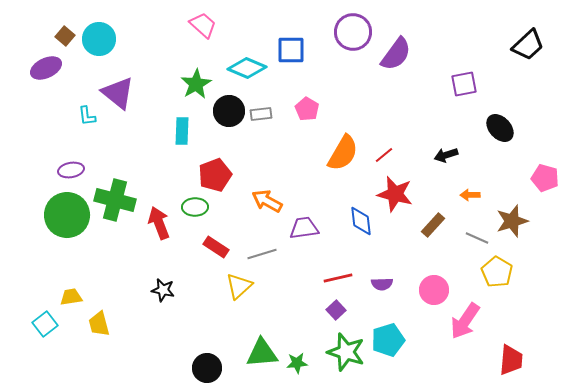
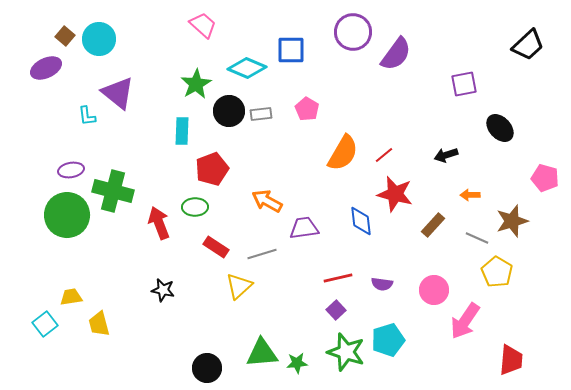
red pentagon at (215, 175): moved 3 px left, 6 px up
green cross at (115, 200): moved 2 px left, 9 px up
purple semicircle at (382, 284): rotated 10 degrees clockwise
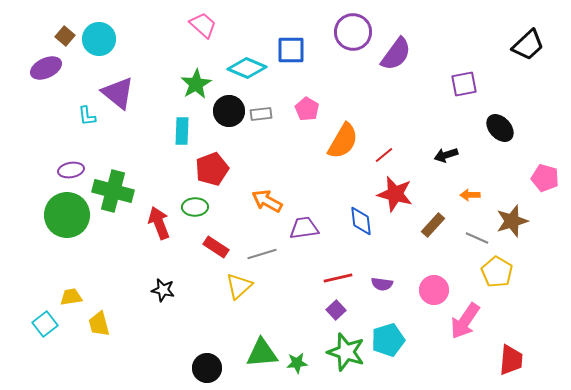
orange semicircle at (343, 153): moved 12 px up
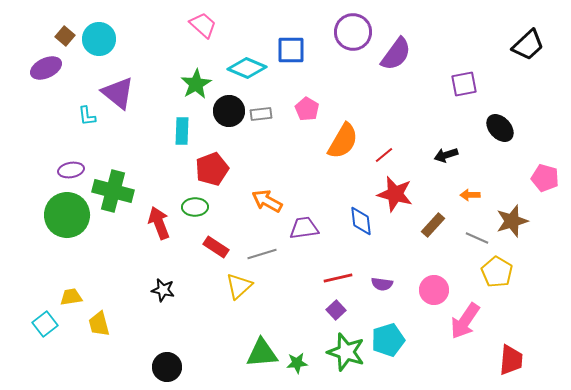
black circle at (207, 368): moved 40 px left, 1 px up
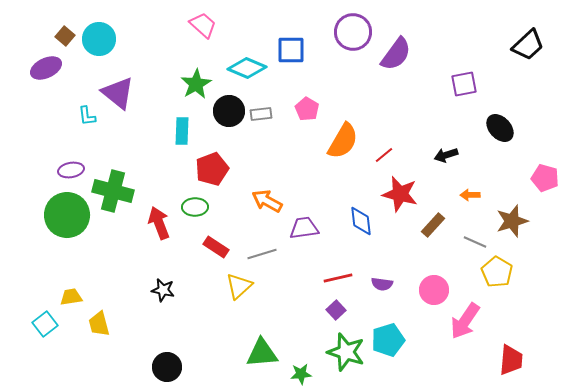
red star at (395, 194): moved 5 px right
gray line at (477, 238): moved 2 px left, 4 px down
green star at (297, 363): moved 4 px right, 11 px down
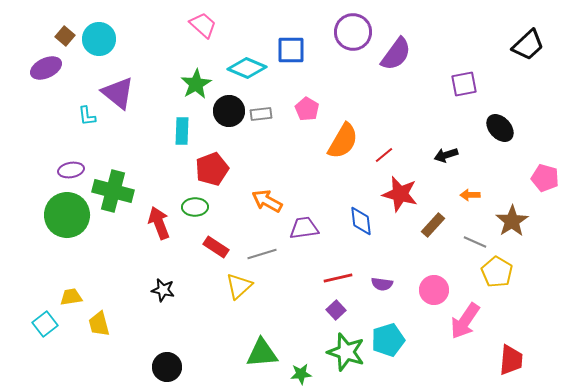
brown star at (512, 221): rotated 16 degrees counterclockwise
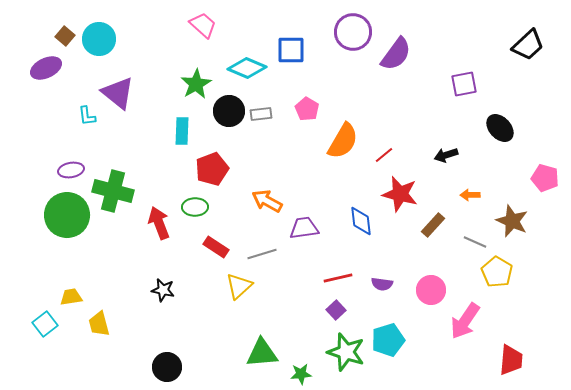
brown star at (512, 221): rotated 16 degrees counterclockwise
pink circle at (434, 290): moved 3 px left
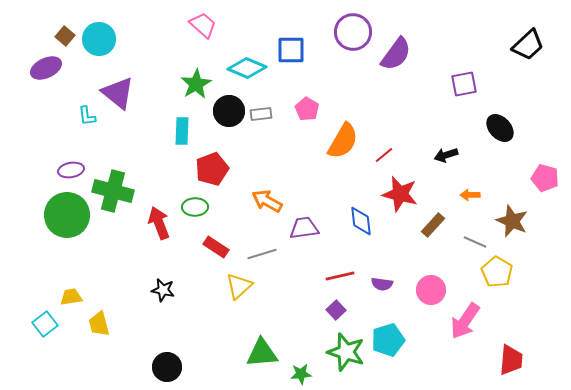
red line at (338, 278): moved 2 px right, 2 px up
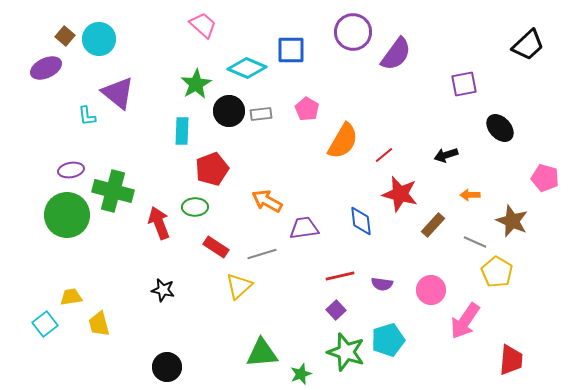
green star at (301, 374): rotated 15 degrees counterclockwise
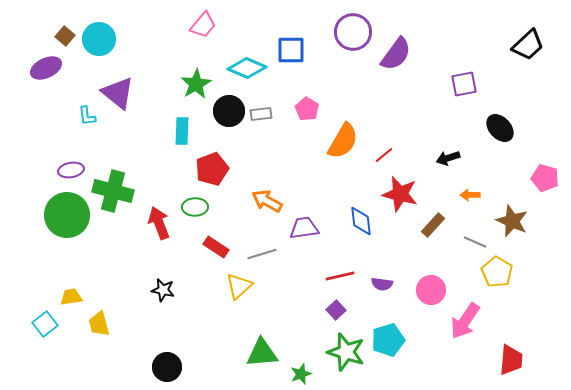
pink trapezoid at (203, 25): rotated 88 degrees clockwise
black arrow at (446, 155): moved 2 px right, 3 px down
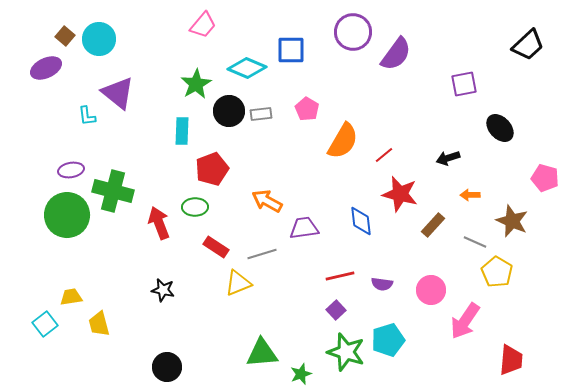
yellow triangle at (239, 286): moved 1 px left, 3 px up; rotated 20 degrees clockwise
